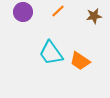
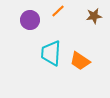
purple circle: moved 7 px right, 8 px down
cyan trapezoid: rotated 40 degrees clockwise
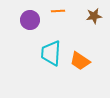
orange line: rotated 40 degrees clockwise
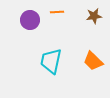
orange line: moved 1 px left, 1 px down
cyan trapezoid: moved 8 px down; rotated 8 degrees clockwise
orange trapezoid: moved 13 px right; rotated 10 degrees clockwise
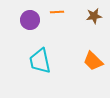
cyan trapezoid: moved 11 px left; rotated 24 degrees counterclockwise
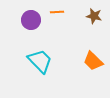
brown star: rotated 21 degrees clockwise
purple circle: moved 1 px right
cyan trapezoid: rotated 148 degrees clockwise
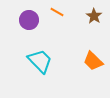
orange line: rotated 32 degrees clockwise
brown star: rotated 21 degrees clockwise
purple circle: moved 2 px left
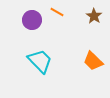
purple circle: moved 3 px right
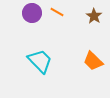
purple circle: moved 7 px up
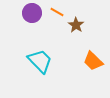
brown star: moved 18 px left, 9 px down
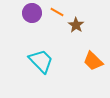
cyan trapezoid: moved 1 px right
